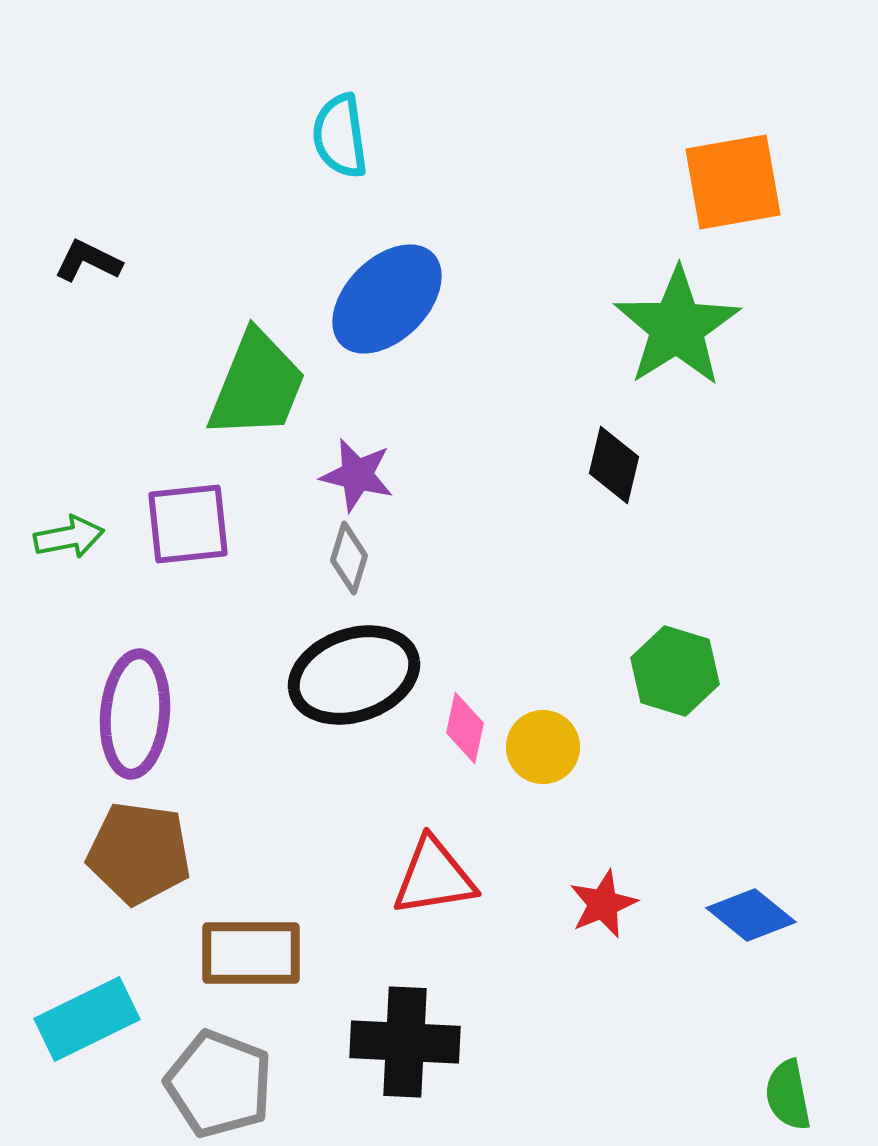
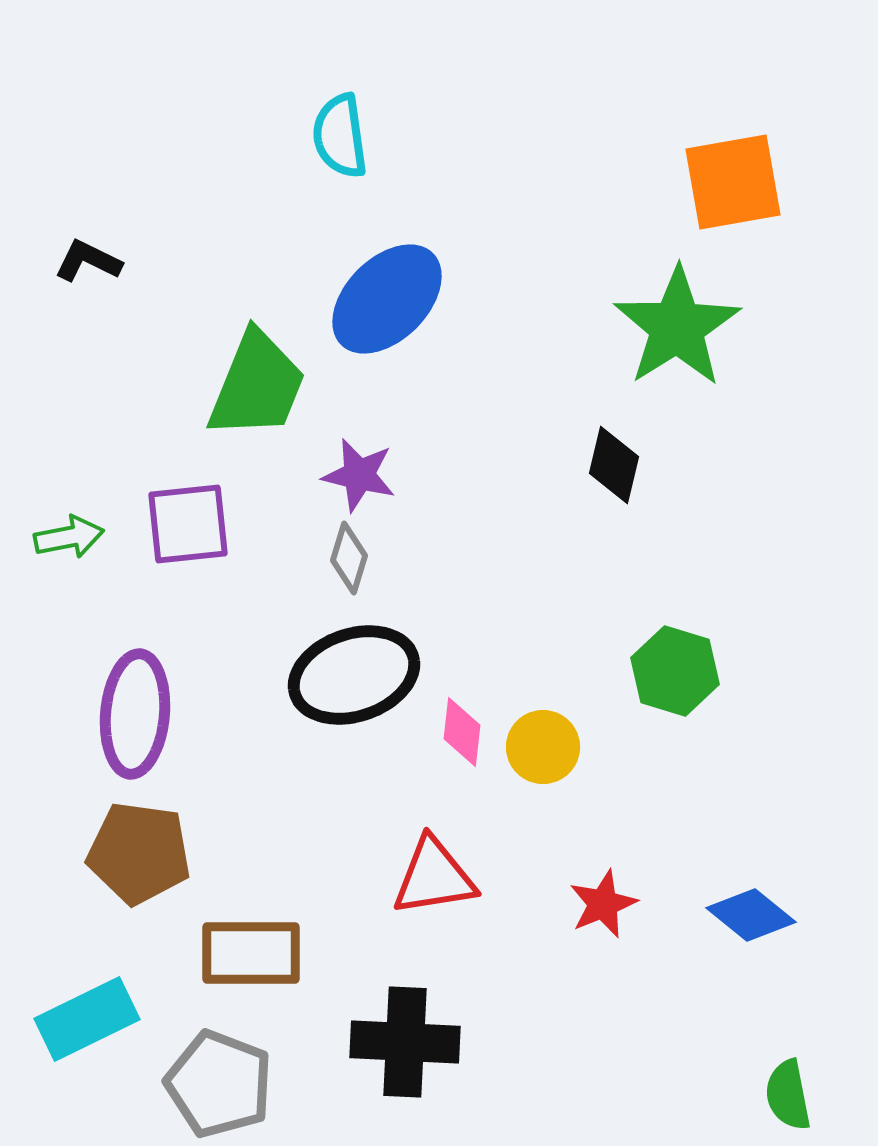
purple star: moved 2 px right
pink diamond: moved 3 px left, 4 px down; rotated 6 degrees counterclockwise
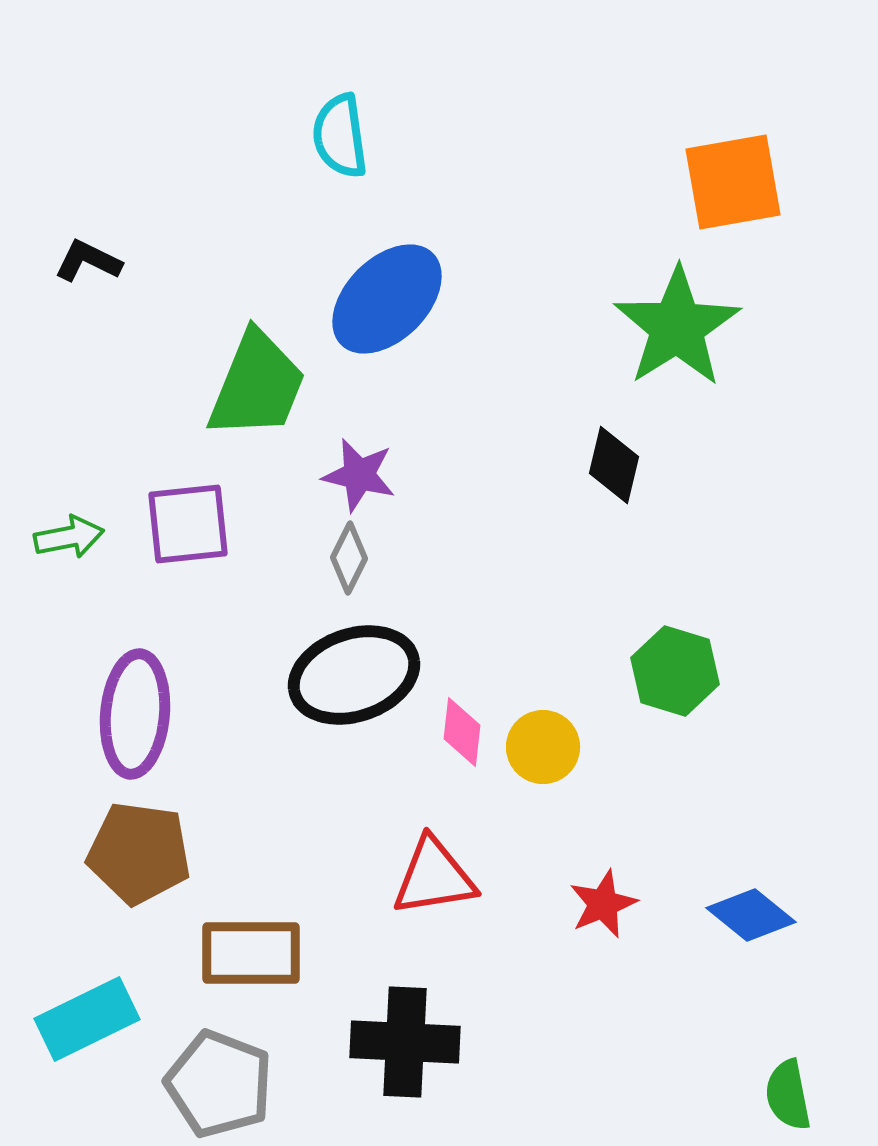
gray diamond: rotated 10 degrees clockwise
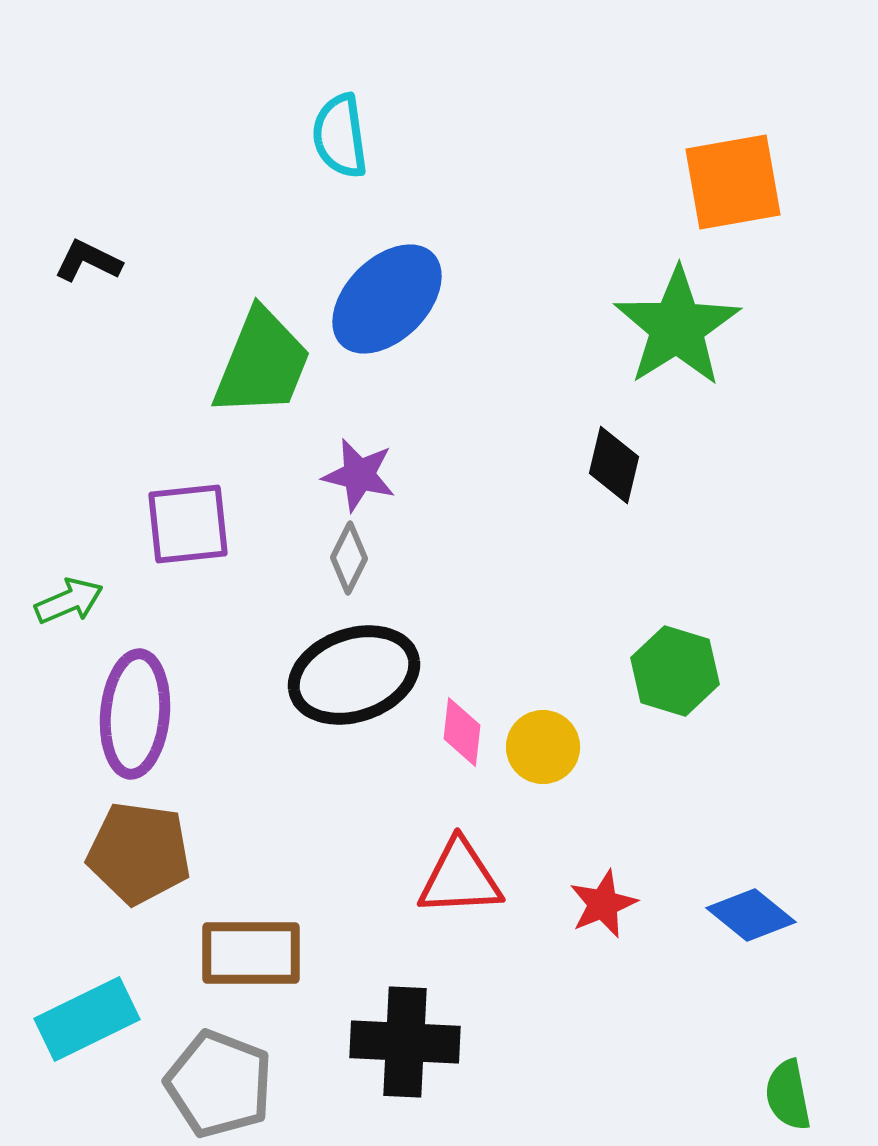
green trapezoid: moved 5 px right, 22 px up
green arrow: moved 64 px down; rotated 12 degrees counterclockwise
red triangle: moved 26 px right, 1 px down; rotated 6 degrees clockwise
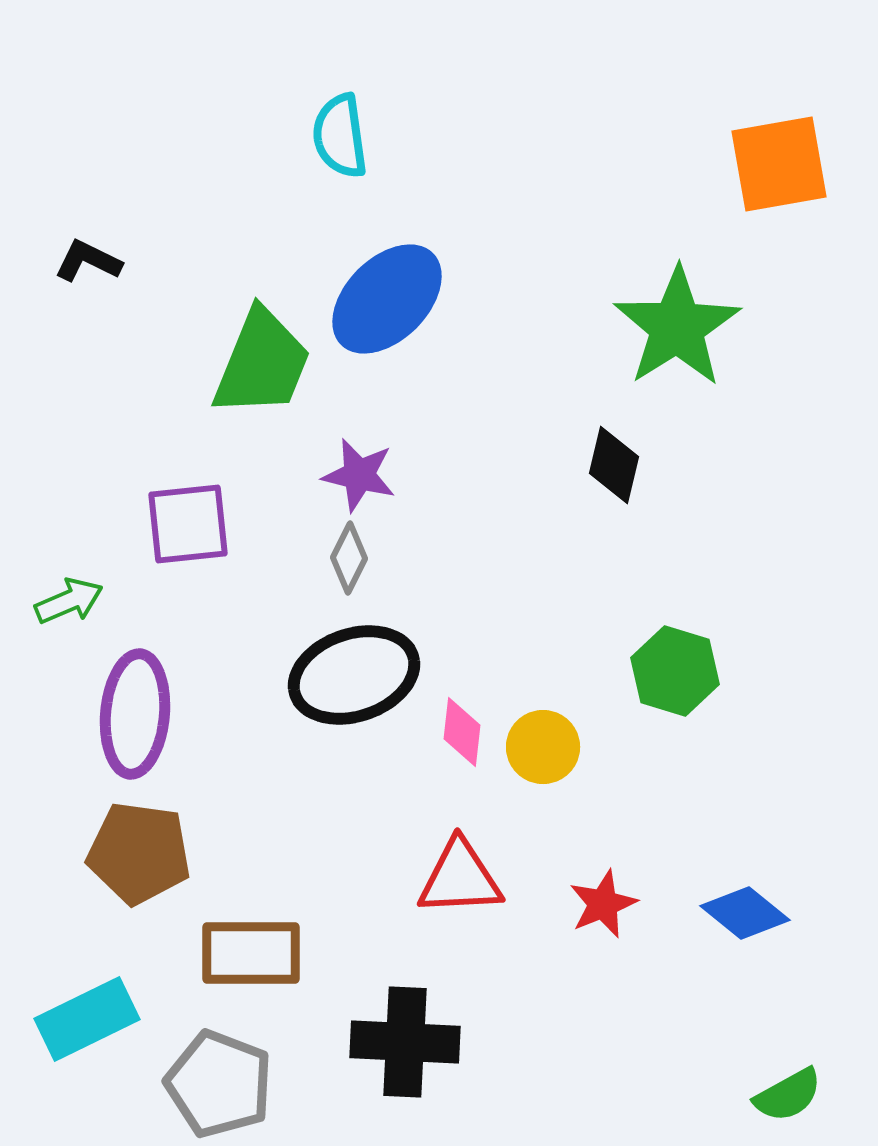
orange square: moved 46 px right, 18 px up
blue diamond: moved 6 px left, 2 px up
green semicircle: rotated 108 degrees counterclockwise
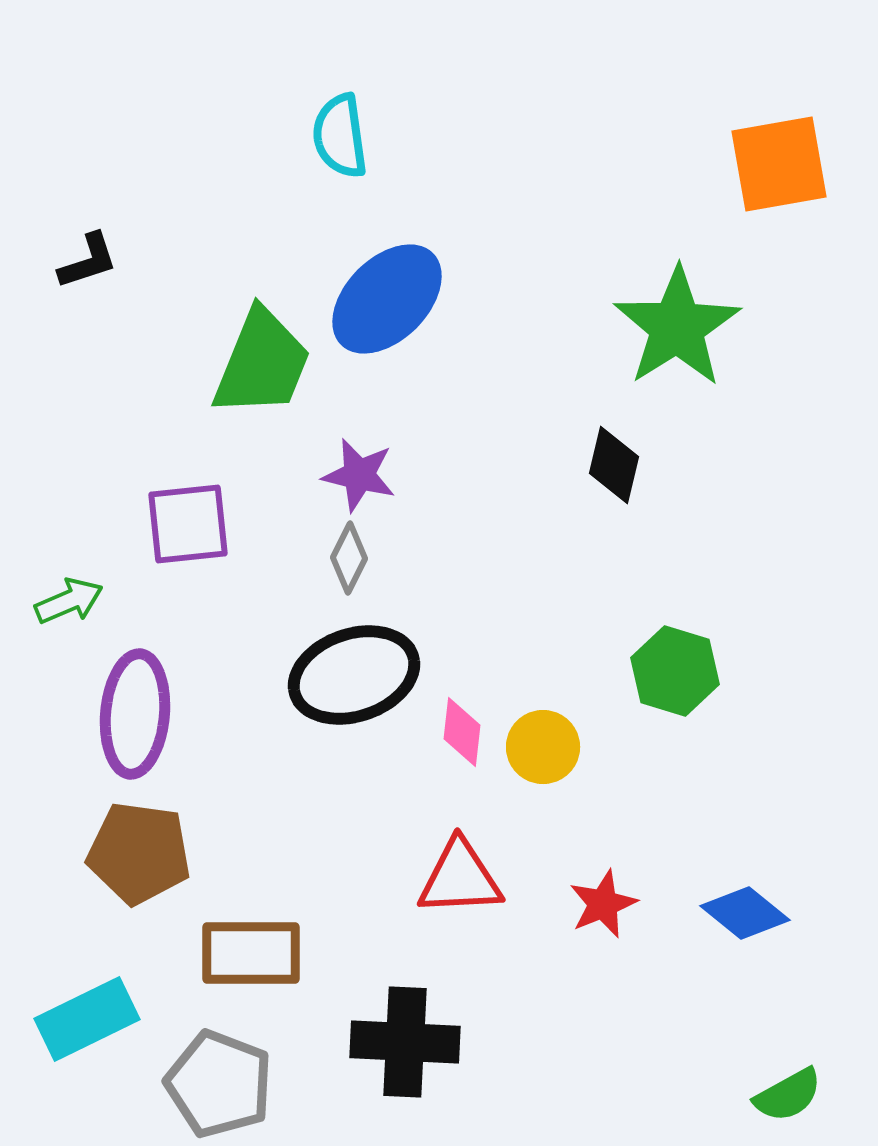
black L-shape: rotated 136 degrees clockwise
